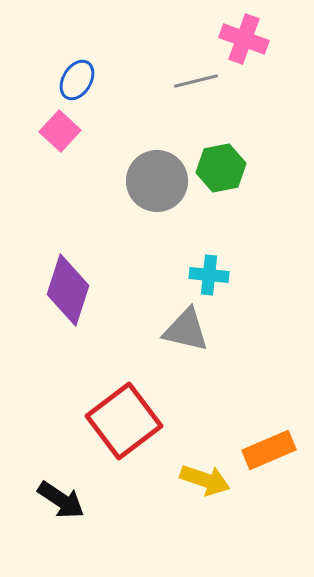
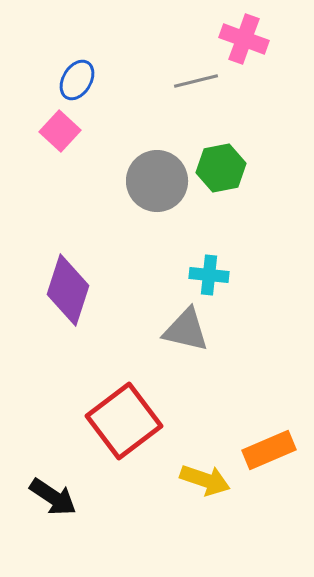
black arrow: moved 8 px left, 3 px up
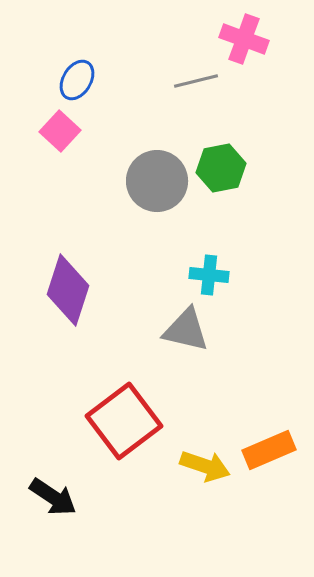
yellow arrow: moved 14 px up
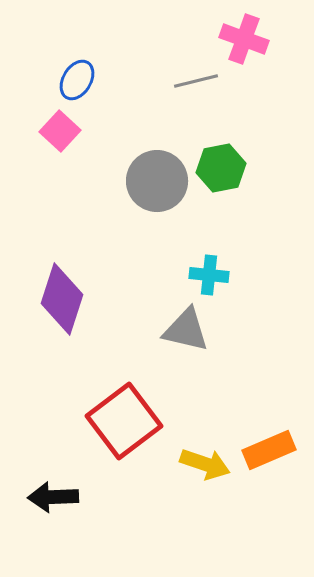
purple diamond: moved 6 px left, 9 px down
yellow arrow: moved 2 px up
black arrow: rotated 144 degrees clockwise
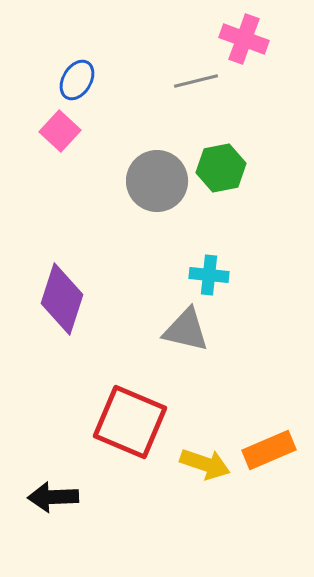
red square: moved 6 px right, 1 px down; rotated 30 degrees counterclockwise
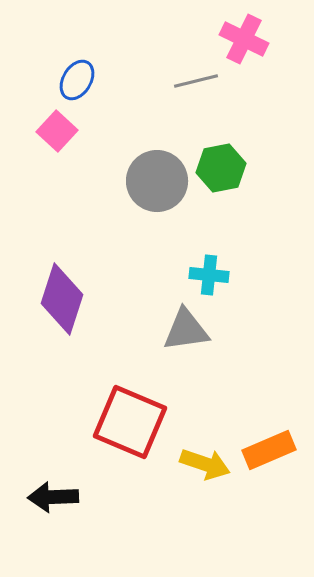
pink cross: rotated 6 degrees clockwise
pink square: moved 3 px left
gray triangle: rotated 21 degrees counterclockwise
